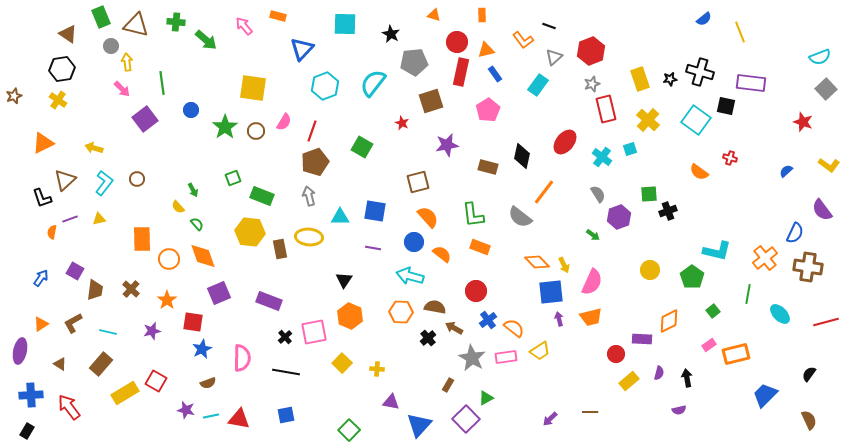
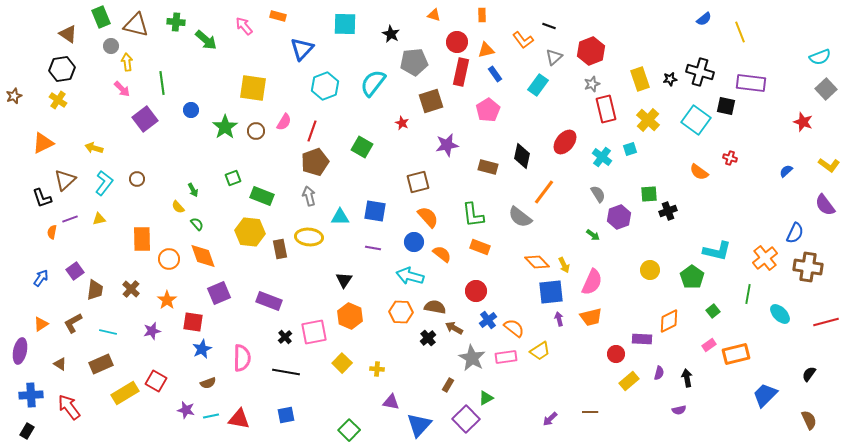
purple semicircle at (822, 210): moved 3 px right, 5 px up
purple square at (75, 271): rotated 24 degrees clockwise
brown rectangle at (101, 364): rotated 25 degrees clockwise
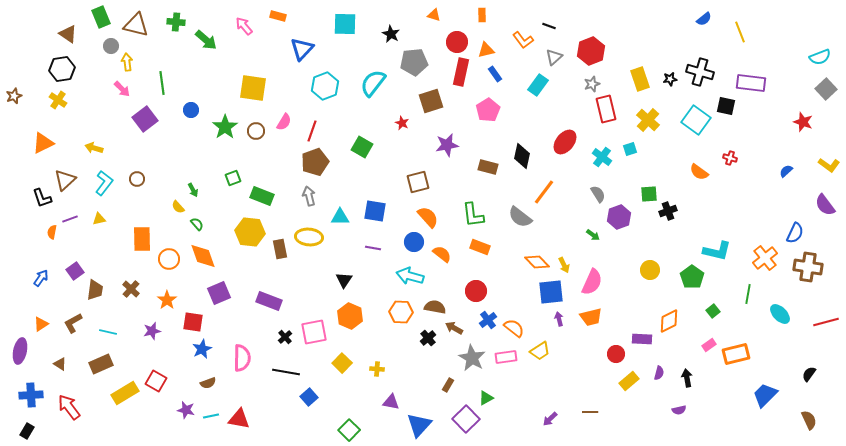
blue square at (286, 415): moved 23 px right, 18 px up; rotated 30 degrees counterclockwise
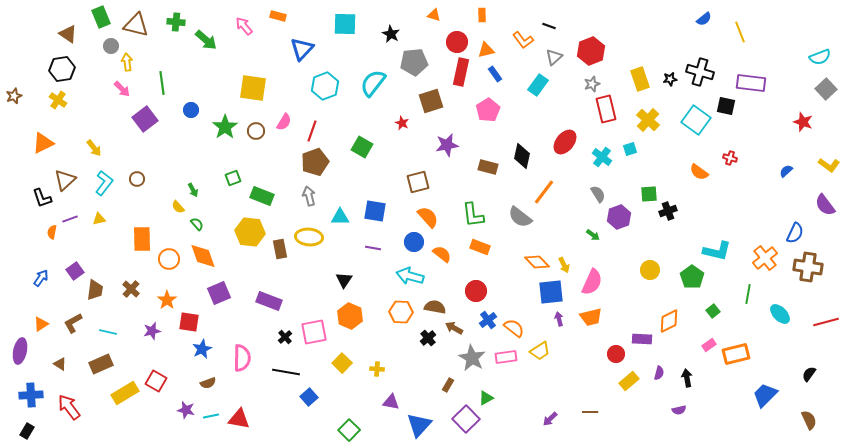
yellow arrow at (94, 148): rotated 144 degrees counterclockwise
red square at (193, 322): moved 4 px left
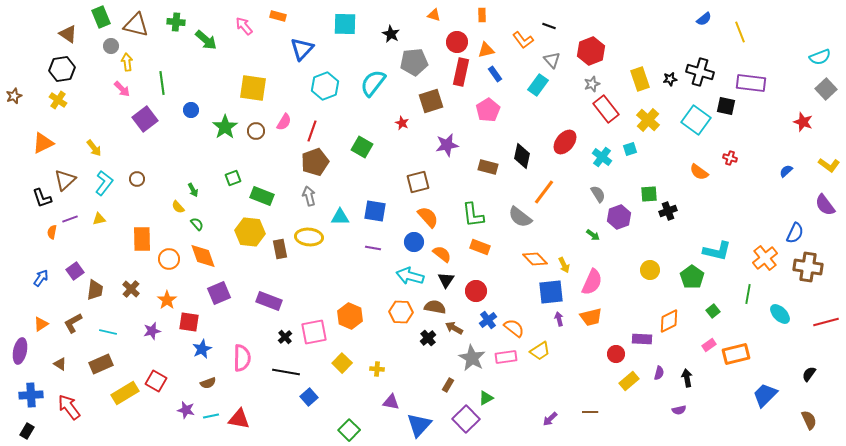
gray triangle at (554, 57): moved 2 px left, 3 px down; rotated 30 degrees counterclockwise
red rectangle at (606, 109): rotated 24 degrees counterclockwise
orange diamond at (537, 262): moved 2 px left, 3 px up
black triangle at (344, 280): moved 102 px right
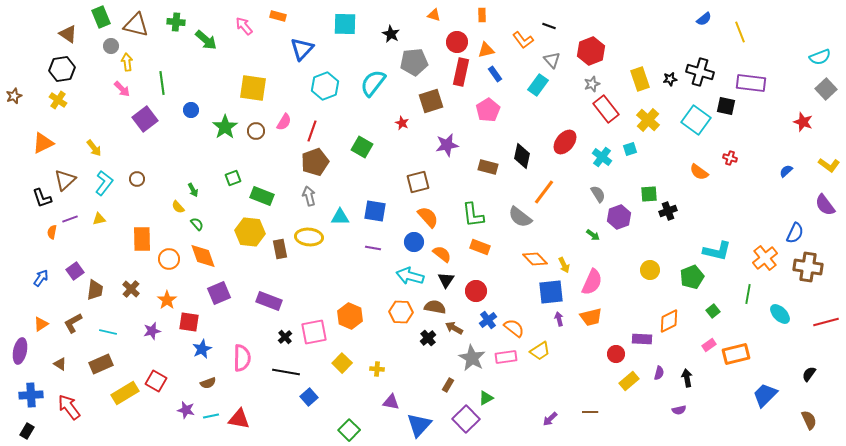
green pentagon at (692, 277): rotated 15 degrees clockwise
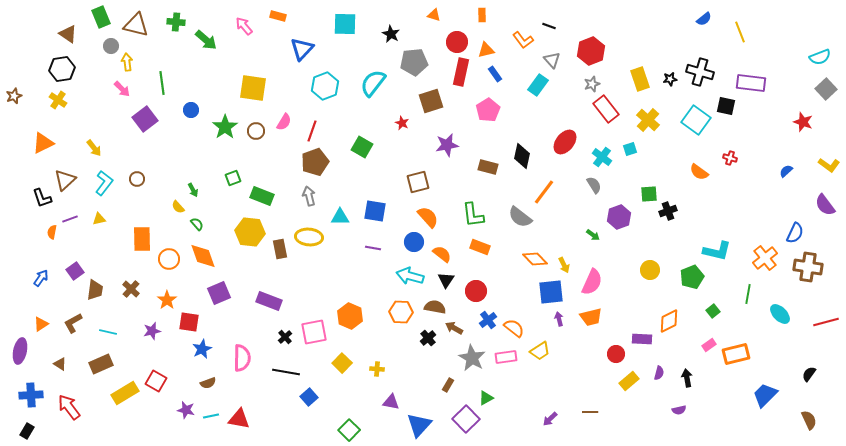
gray semicircle at (598, 194): moved 4 px left, 9 px up
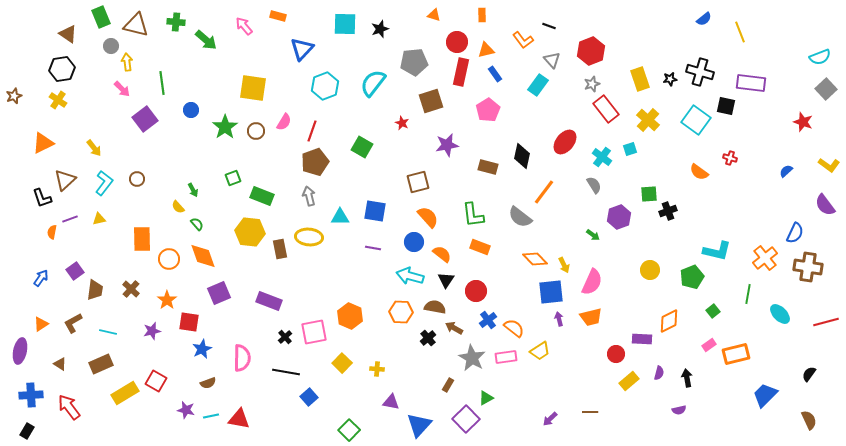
black star at (391, 34): moved 11 px left, 5 px up; rotated 24 degrees clockwise
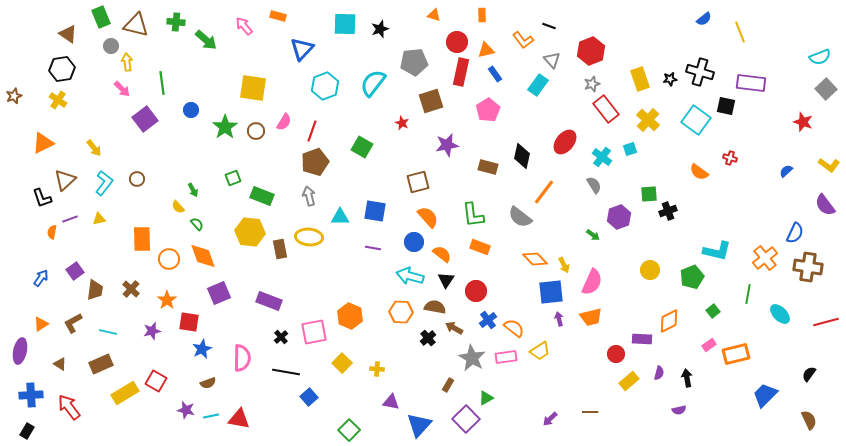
black cross at (285, 337): moved 4 px left
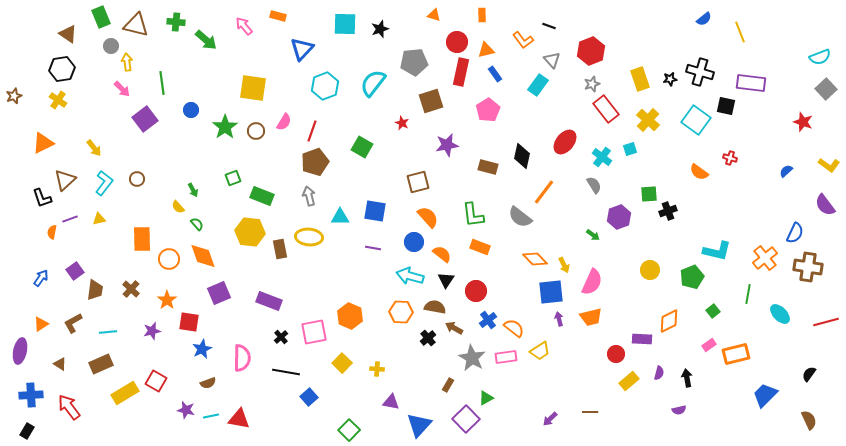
cyan line at (108, 332): rotated 18 degrees counterclockwise
